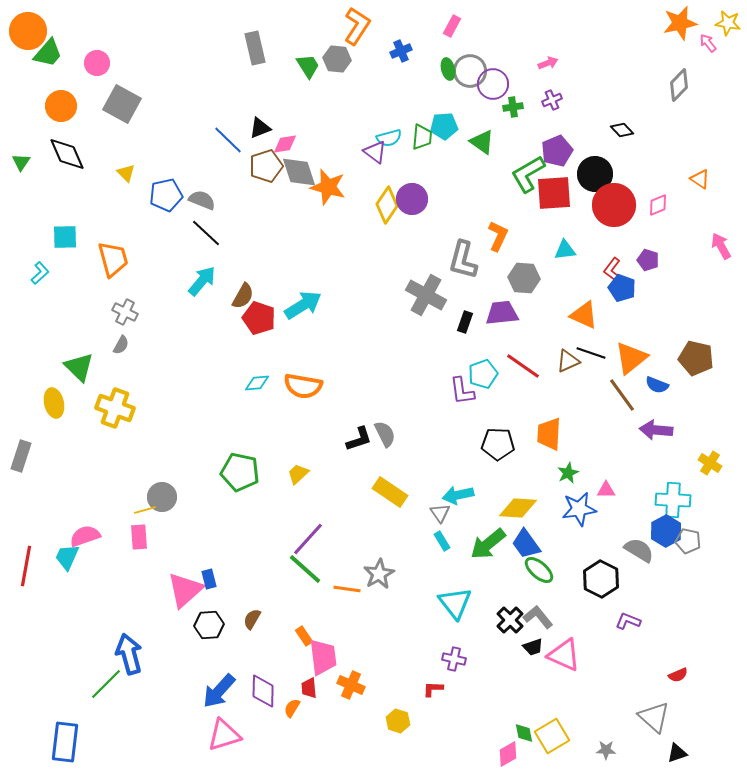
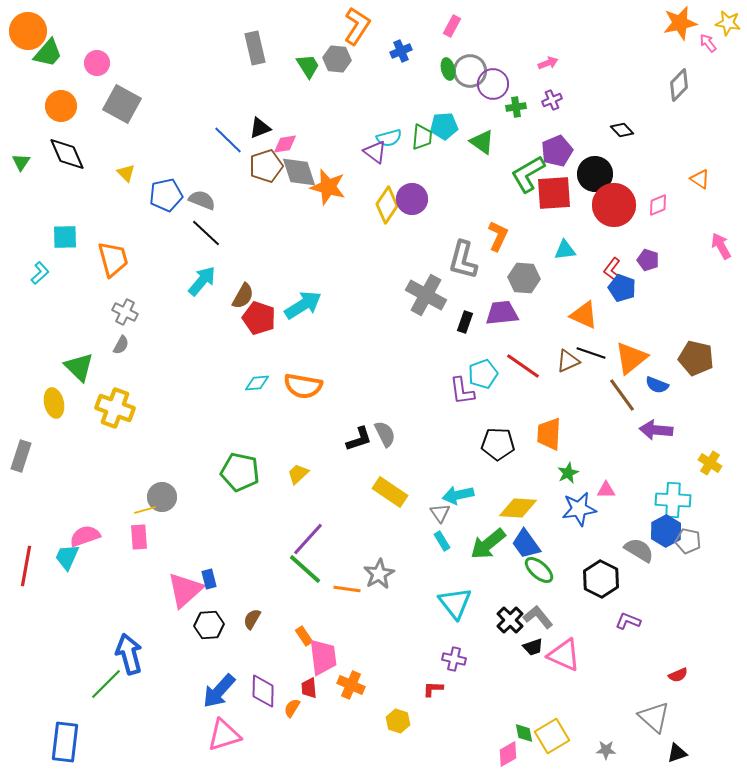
green cross at (513, 107): moved 3 px right
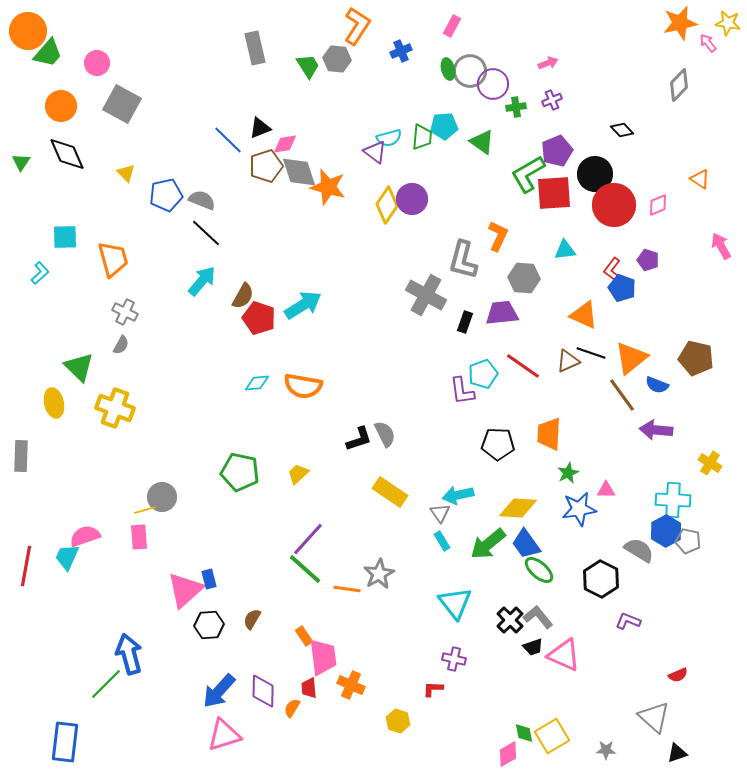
gray rectangle at (21, 456): rotated 16 degrees counterclockwise
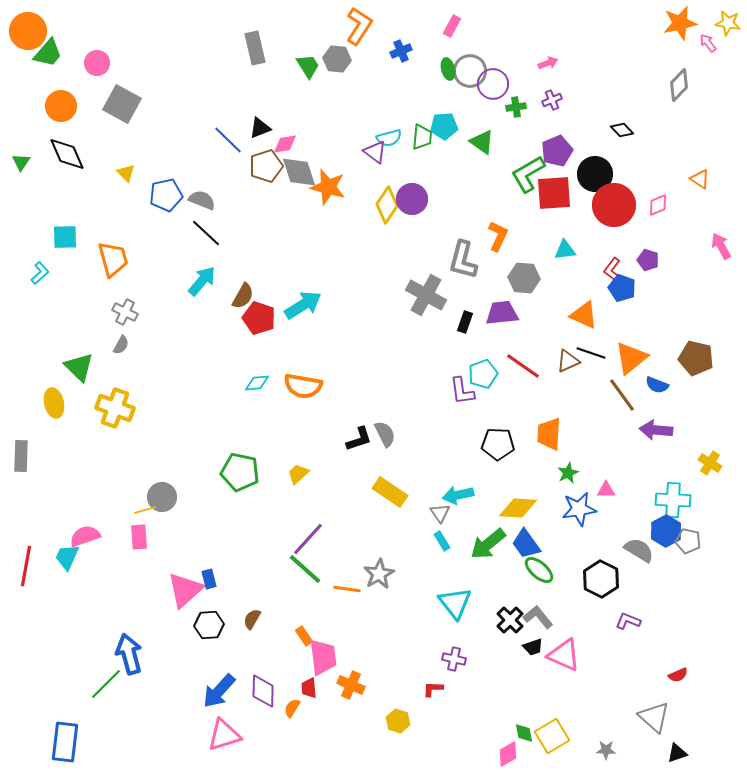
orange L-shape at (357, 26): moved 2 px right
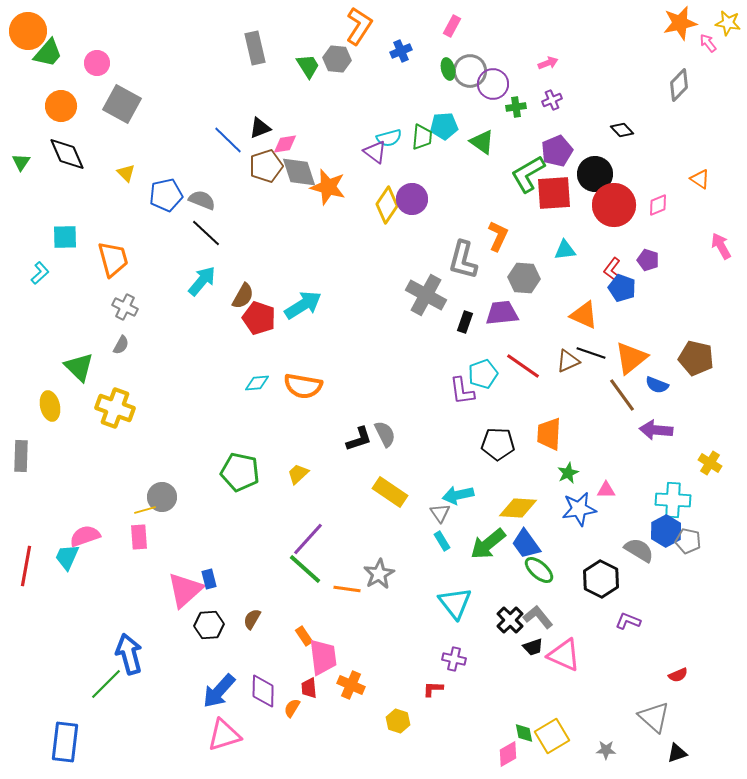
gray cross at (125, 312): moved 5 px up
yellow ellipse at (54, 403): moved 4 px left, 3 px down
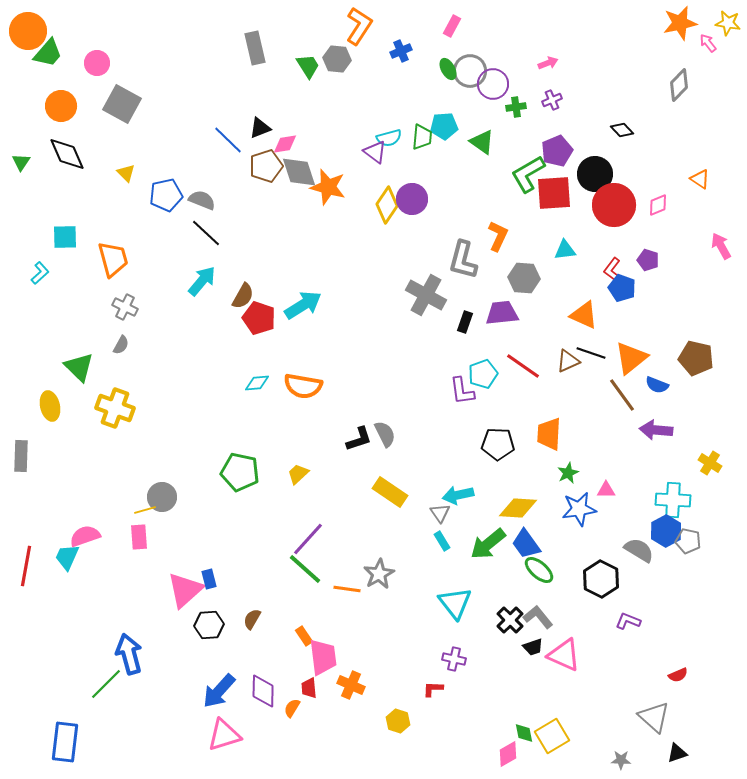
green ellipse at (448, 69): rotated 15 degrees counterclockwise
gray star at (606, 750): moved 15 px right, 10 px down
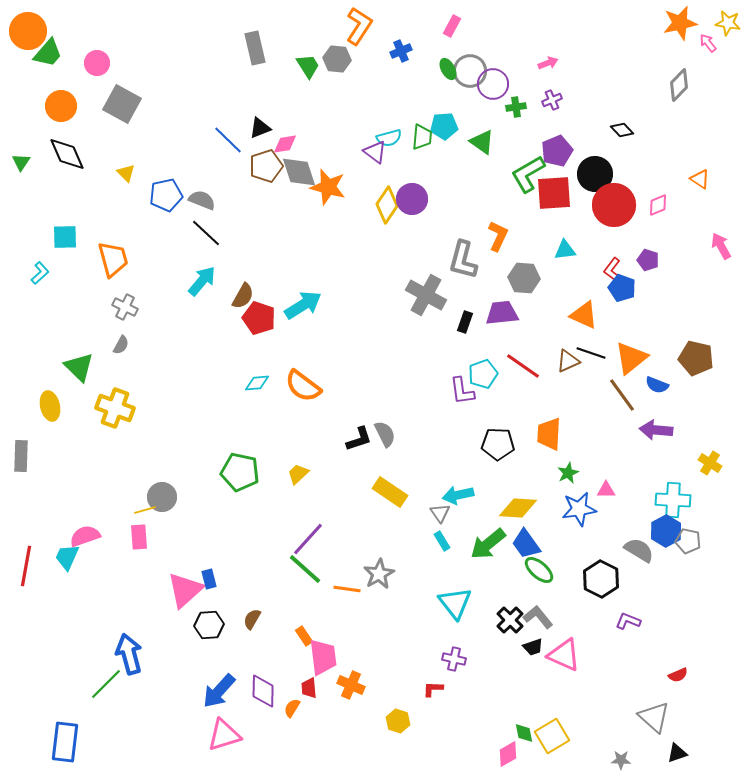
orange semicircle at (303, 386): rotated 27 degrees clockwise
